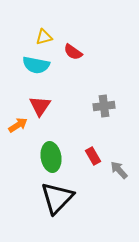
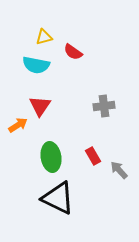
black triangle: moved 1 px right; rotated 48 degrees counterclockwise
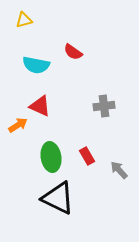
yellow triangle: moved 20 px left, 17 px up
red triangle: rotated 40 degrees counterclockwise
red rectangle: moved 6 px left
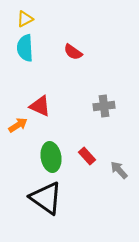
yellow triangle: moved 1 px right, 1 px up; rotated 12 degrees counterclockwise
cyan semicircle: moved 11 px left, 17 px up; rotated 76 degrees clockwise
red rectangle: rotated 12 degrees counterclockwise
black triangle: moved 12 px left; rotated 9 degrees clockwise
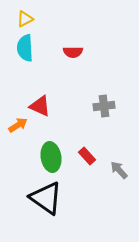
red semicircle: rotated 36 degrees counterclockwise
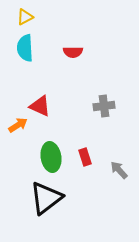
yellow triangle: moved 2 px up
red rectangle: moved 2 px left, 1 px down; rotated 24 degrees clockwise
black triangle: rotated 48 degrees clockwise
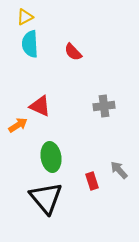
cyan semicircle: moved 5 px right, 4 px up
red semicircle: rotated 48 degrees clockwise
red rectangle: moved 7 px right, 24 px down
black triangle: rotated 33 degrees counterclockwise
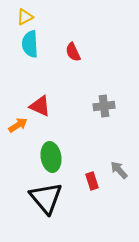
red semicircle: rotated 18 degrees clockwise
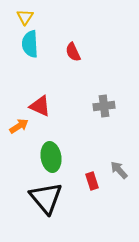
yellow triangle: rotated 30 degrees counterclockwise
orange arrow: moved 1 px right, 1 px down
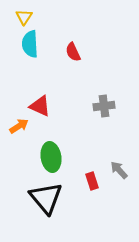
yellow triangle: moved 1 px left
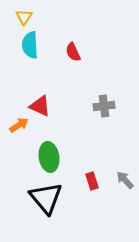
cyan semicircle: moved 1 px down
orange arrow: moved 1 px up
green ellipse: moved 2 px left
gray arrow: moved 6 px right, 10 px down
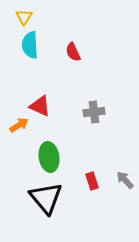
gray cross: moved 10 px left, 6 px down
